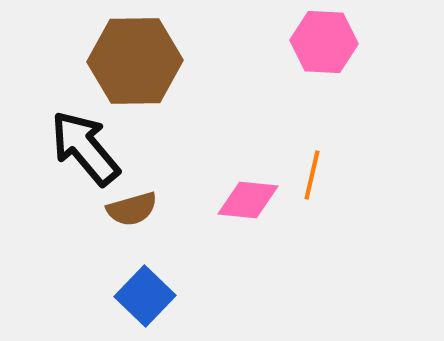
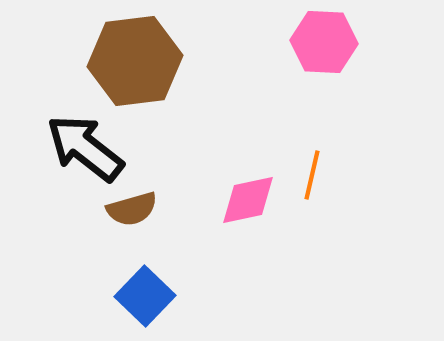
brown hexagon: rotated 6 degrees counterclockwise
black arrow: rotated 12 degrees counterclockwise
pink diamond: rotated 18 degrees counterclockwise
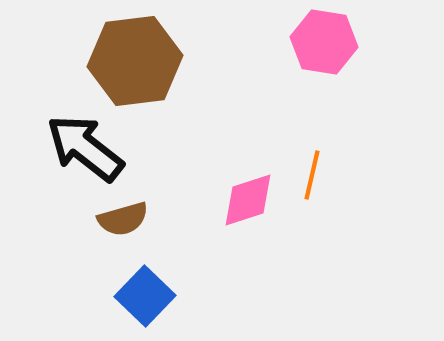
pink hexagon: rotated 6 degrees clockwise
pink diamond: rotated 6 degrees counterclockwise
brown semicircle: moved 9 px left, 10 px down
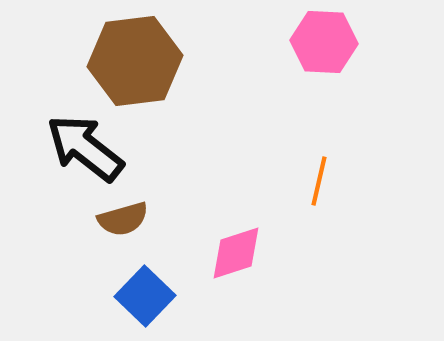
pink hexagon: rotated 6 degrees counterclockwise
orange line: moved 7 px right, 6 px down
pink diamond: moved 12 px left, 53 px down
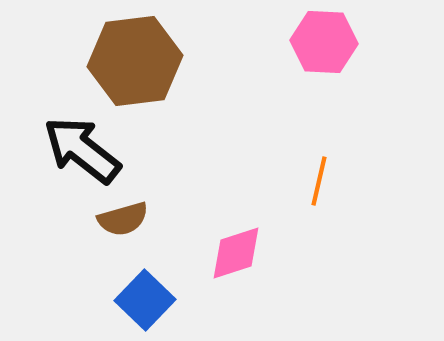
black arrow: moved 3 px left, 2 px down
blue square: moved 4 px down
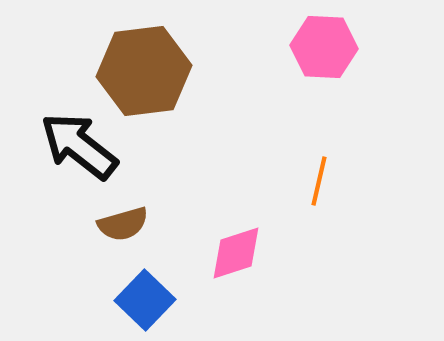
pink hexagon: moved 5 px down
brown hexagon: moved 9 px right, 10 px down
black arrow: moved 3 px left, 4 px up
brown semicircle: moved 5 px down
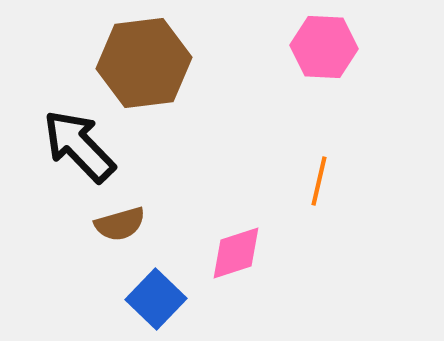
brown hexagon: moved 8 px up
black arrow: rotated 8 degrees clockwise
brown semicircle: moved 3 px left
blue square: moved 11 px right, 1 px up
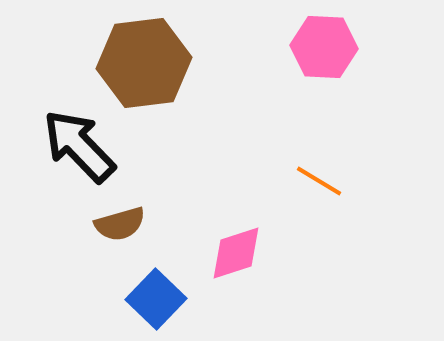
orange line: rotated 72 degrees counterclockwise
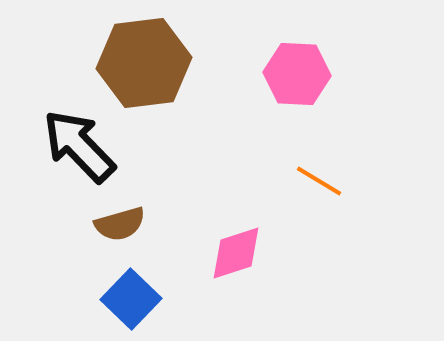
pink hexagon: moved 27 px left, 27 px down
blue square: moved 25 px left
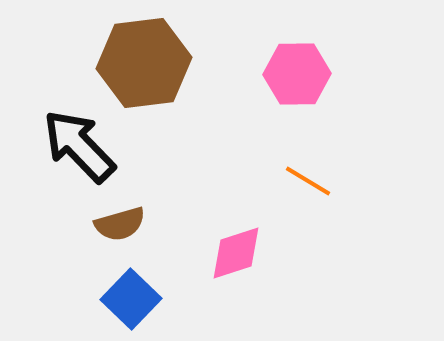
pink hexagon: rotated 4 degrees counterclockwise
orange line: moved 11 px left
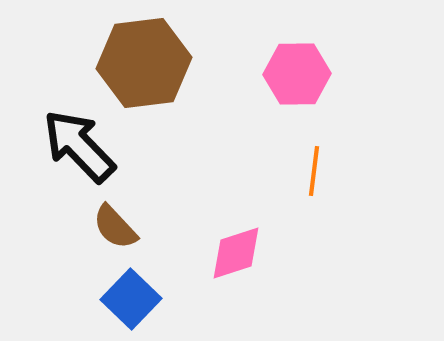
orange line: moved 6 px right, 10 px up; rotated 66 degrees clockwise
brown semicircle: moved 5 px left, 3 px down; rotated 63 degrees clockwise
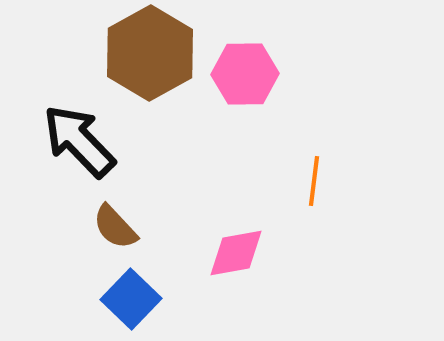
brown hexagon: moved 6 px right, 10 px up; rotated 22 degrees counterclockwise
pink hexagon: moved 52 px left
black arrow: moved 5 px up
orange line: moved 10 px down
pink diamond: rotated 8 degrees clockwise
